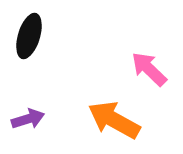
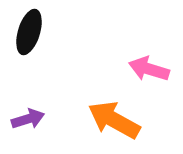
black ellipse: moved 4 px up
pink arrow: rotated 27 degrees counterclockwise
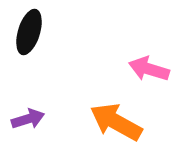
orange arrow: moved 2 px right, 2 px down
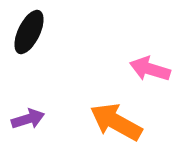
black ellipse: rotated 9 degrees clockwise
pink arrow: moved 1 px right
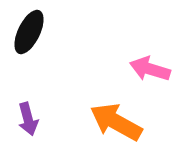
purple arrow: rotated 92 degrees clockwise
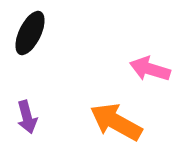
black ellipse: moved 1 px right, 1 px down
purple arrow: moved 1 px left, 2 px up
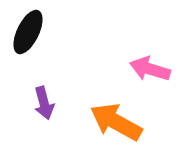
black ellipse: moved 2 px left, 1 px up
purple arrow: moved 17 px right, 14 px up
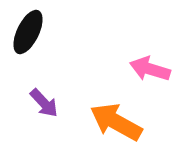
purple arrow: rotated 28 degrees counterclockwise
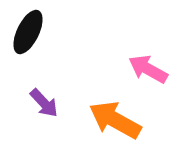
pink arrow: moved 2 px left; rotated 12 degrees clockwise
orange arrow: moved 1 px left, 2 px up
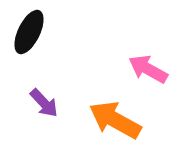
black ellipse: moved 1 px right
